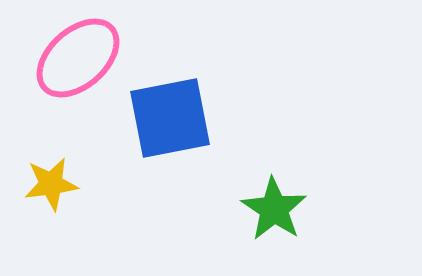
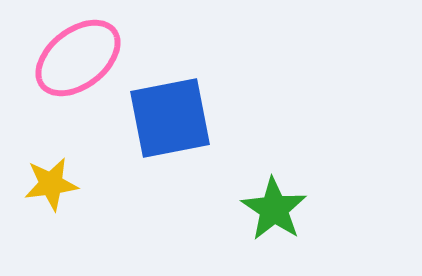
pink ellipse: rotated 4 degrees clockwise
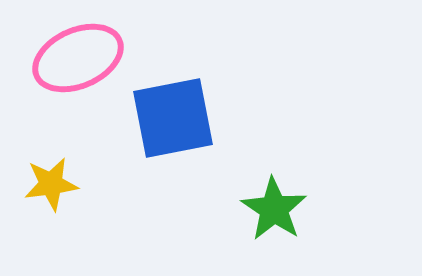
pink ellipse: rotated 14 degrees clockwise
blue square: moved 3 px right
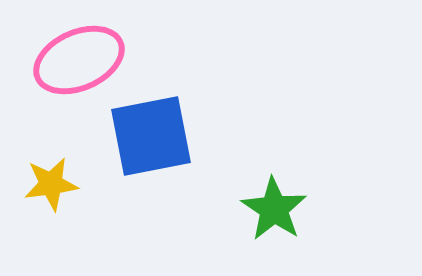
pink ellipse: moved 1 px right, 2 px down
blue square: moved 22 px left, 18 px down
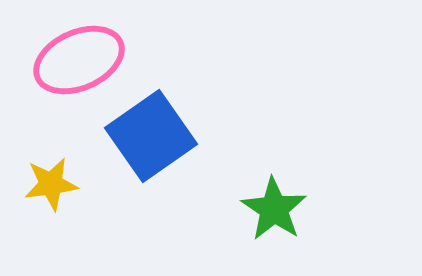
blue square: rotated 24 degrees counterclockwise
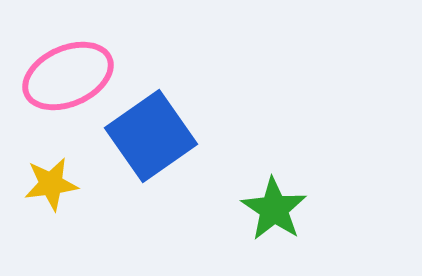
pink ellipse: moved 11 px left, 16 px down
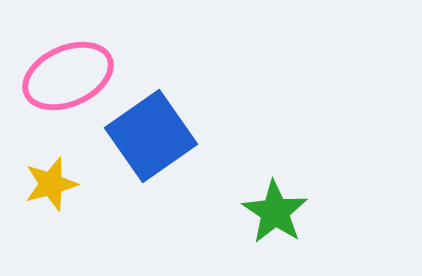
yellow star: rotated 8 degrees counterclockwise
green star: moved 1 px right, 3 px down
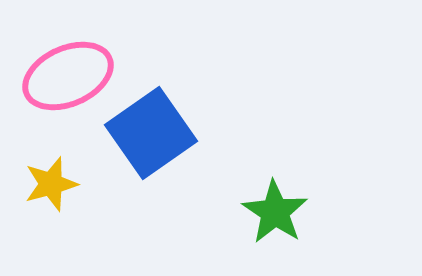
blue square: moved 3 px up
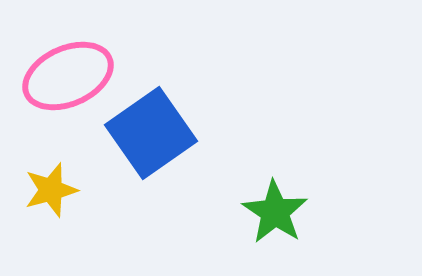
yellow star: moved 6 px down
